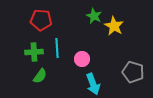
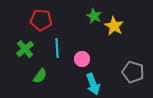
green cross: moved 9 px left, 3 px up; rotated 36 degrees counterclockwise
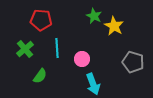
gray pentagon: moved 10 px up
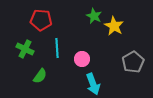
green cross: rotated 24 degrees counterclockwise
gray pentagon: rotated 25 degrees clockwise
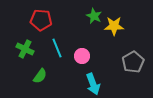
yellow star: rotated 30 degrees counterclockwise
cyan line: rotated 18 degrees counterclockwise
pink circle: moved 3 px up
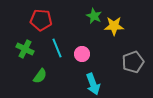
pink circle: moved 2 px up
gray pentagon: rotated 10 degrees clockwise
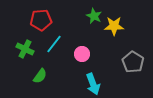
red pentagon: rotated 10 degrees counterclockwise
cyan line: moved 3 px left, 4 px up; rotated 60 degrees clockwise
gray pentagon: rotated 20 degrees counterclockwise
